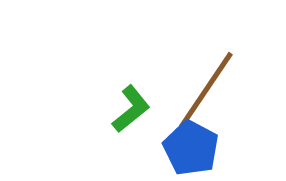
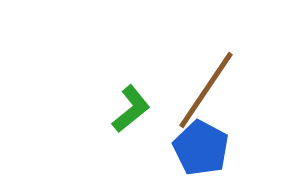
blue pentagon: moved 10 px right
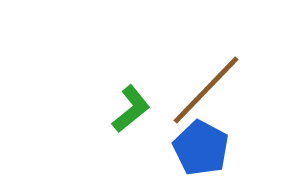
brown line: rotated 10 degrees clockwise
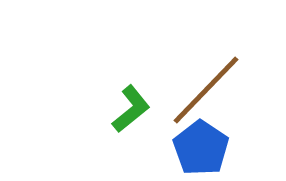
blue pentagon: rotated 6 degrees clockwise
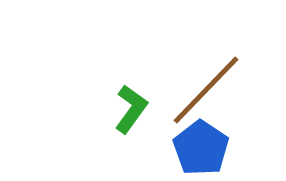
green L-shape: rotated 15 degrees counterclockwise
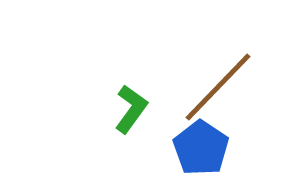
brown line: moved 12 px right, 3 px up
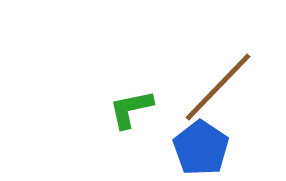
green L-shape: rotated 138 degrees counterclockwise
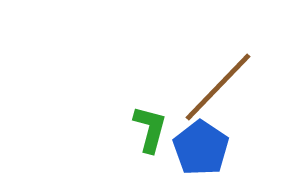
green L-shape: moved 19 px right, 20 px down; rotated 117 degrees clockwise
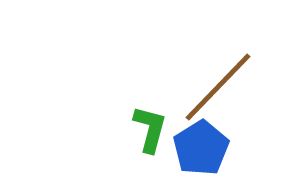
blue pentagon: rotated 6 degrees clockwise
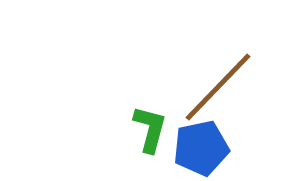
blue pentagon: rotated 20 degrees clockwise
